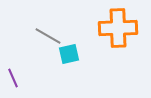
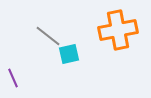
orange cross: moved 2 px down; rotated 9 degrees counterclockwise
gray line: rotated 8 degrees clockwise
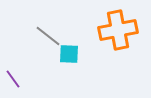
cyan square: rotated 15 degrees clockwise
purple line: moved 1 px down; rotated 12 degrees counterclockwise
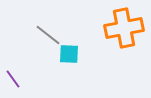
orange cross: moved 6 px right, 2 px up
gray line: moved 1 px up
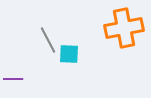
gray line: moved 5 px down; rotated 24 degrees clockwise
purple line: rotated 54 degrees counterclockwise
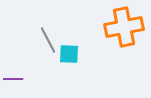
orange cross: moved 1 px up
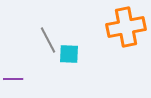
orange cross: moved 2 px right
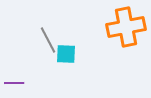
cyan square: moved 3 px left
purple line: moved 1 px right, 4 px down
